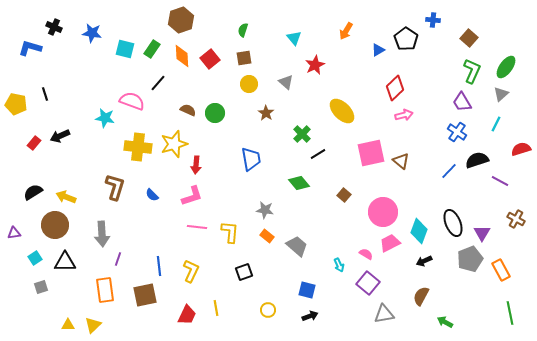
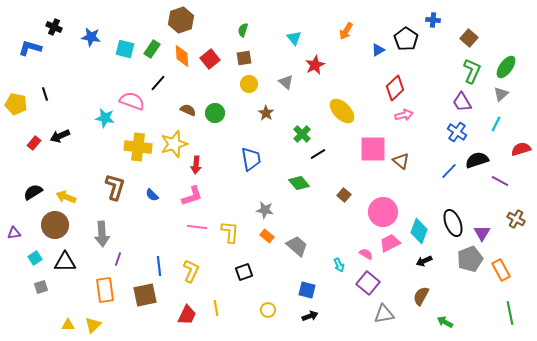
blue star at (92, 33): moved 1 px left, 4 px down
pink square at (371, 153): moved 2 px right, 4 px up; rotated 12 degrees clockwise
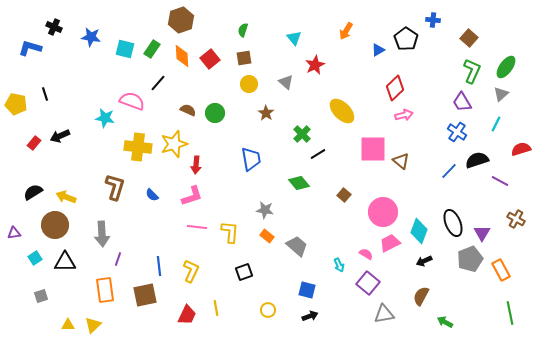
gray square at (41, 287): moved 9 px down
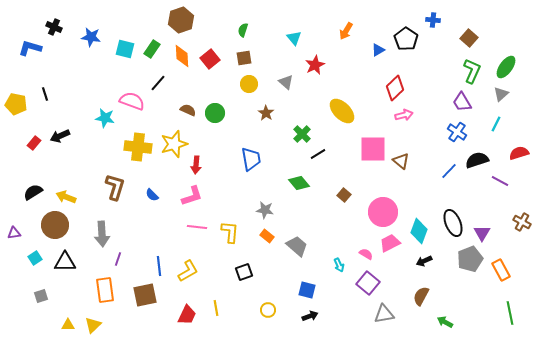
red semicircle at (521, 149): moved 2 px left, 4 px down
brown cross at (516, 219): moved 6 px right, 3 px down
yellow L-shape at (191, 271): moved 3 px left; rotated 35 degrees clockwise
